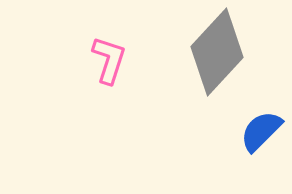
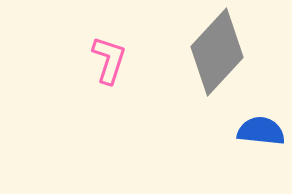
blue semicircle: rotated 51 degrees clockwise
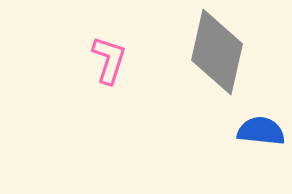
gray diamond: rotated 30 degrees counterclockwise
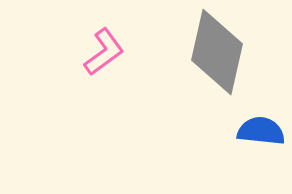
pink L-shape: moved 5 px left, 8 px up; rotated 36 degrees clockwise
